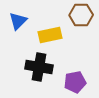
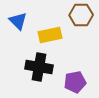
blue triangle: rotated 30 degrees counterclockwise
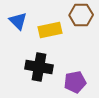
yellow rectangle: moved 5 px up
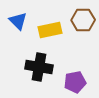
brown hexagon: moved 2 px right, 5 px down
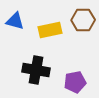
blue triangle: moved 3 px left; rotated 30 degrees counterclockwise
black cross: moved 3 px left, 3 px down
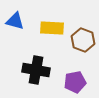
brown hexagon: moved 20 px down; rotated 20 degrees clockwise
yellow rectangle: moved 2 px right, 2 px up; rotated 15 degrees clockwise
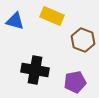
yellow rectangle: moved 12 px up; rotated 20 degrees clockwise
black cross: moved 1 px left
